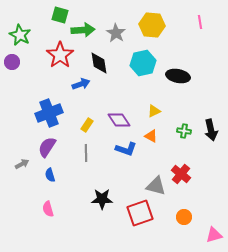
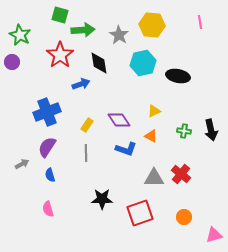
gray star: moved 3 px right, 2 px down
blue cross: moved 2 px left, 1 px up
gray triangle: moved 2 px left, 8 px up; rotated 15 degrees counterclockwise
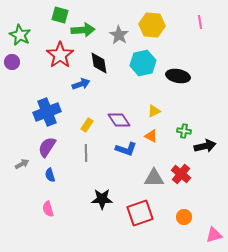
black arrow: moved 6 px left, 16 px down; rotated 90 degrees counterclockwise
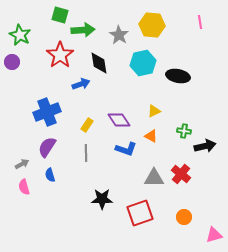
pink semicircle: moved 24 px left, 22 px up
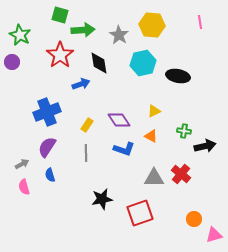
blue L-shape: moved 2 px left
black star: rotated 10 degrees counterclockwise
orange circle: moved 10 px right, 2 px down
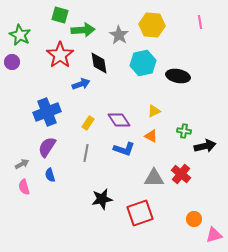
yellow rectangle: moved 1 px right, 2 px up
gray line: rotated 12 degrees clockwise
